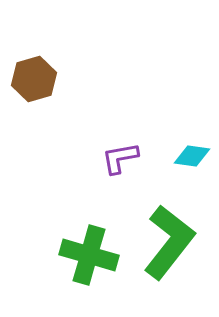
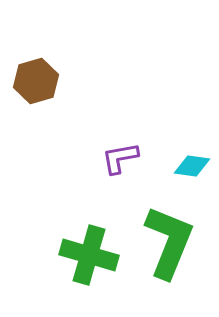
brown hexagon: moved 2 px right, 2 px down
cyan diamond: moved 10 px down
green L-shape: rotated 16 degrees counterclockwise
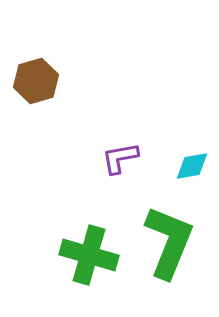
cyan diamond: rotated 18 degrees counterclockwise
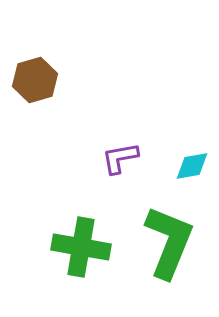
brown hexagon: moved 1 px left, 1 px up
green cross: moved 8 px left, 8 px up; rotated 6 degrees counterclockwise
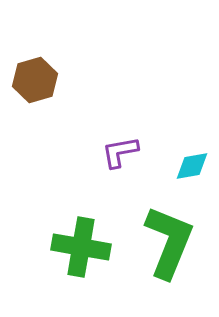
purple L-shape: moved 6 px up
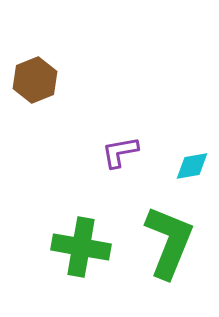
brown hexagon: rotated 6 degrees counterclockwise
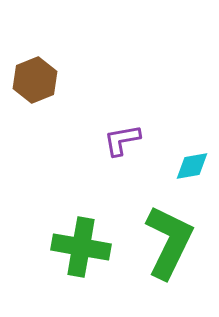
purple L-shape: moved 2 px right, 12 px up
green L-shape: rotated 4 degrees clockwise
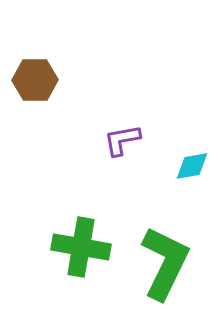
brown hexagon: rotated 21 degrees clockwise
green L-shape: moved 4 px left, 21 px down
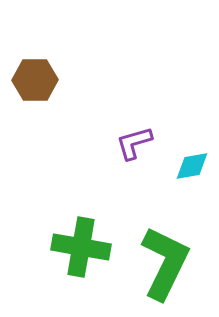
purple L-shape: moved 12 px right, 3 px down; rotated 6 degrees counterclockwise
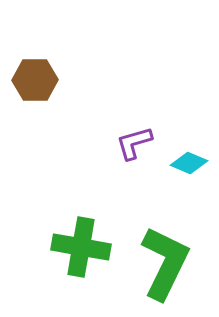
cyan diamond: moved 3 px left, 3 px up; rotated 33 degrees clockwise
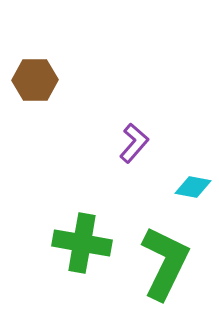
purple L-shape: rotated 147 degrees clockwise
cyan diamond: moved 4 px right, 24 px down; rotated 12 degrees counterclockwise
green cross: moved 1 px right, 4 px up
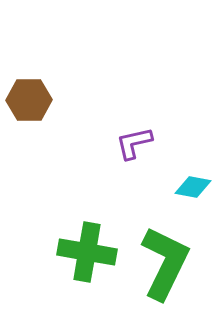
brown hexagon: moved 6 px left, 20 px down
purple L-shape: rotated 144 degrees counterclockwise
green cross: moved 5 px right, 9 px down
